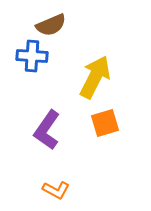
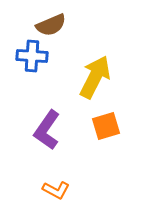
orange square: moved 1 px right, 3 px down
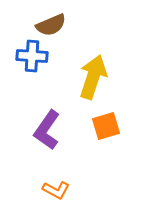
yellow arrow: moved 2 px left; rotated 9 degrees counterclockwise
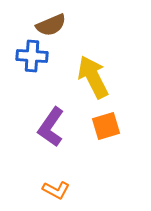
yellow arrow: rotated 45 degrees counterclockwise
purple L-shape: moved 4 px right, 3 px up
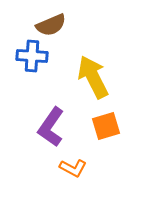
orange L-shape: moved 17 px right, 22 px up
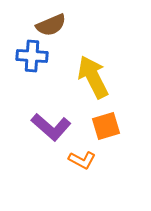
purple L-shape: rotated 84 degrees counterclockwise
orange L-shape: moved 9 px right, 8 px up
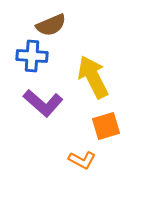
purple L-shape: moved 8 px left, 24 px up
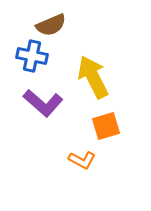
blue cross: rotated 8 degrees clockwise
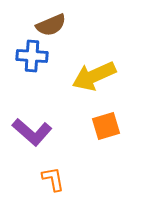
blue cross: rotated 8 degrees counterclockwise
yellow arrow: moved 1 px right, 1 px up; rotated 87 degrees counterclockwise
purple L-shape: moved 11 px left, 29 px down
orange L-shape: moved 29 px left, 19 px down; rotated 128 degrees counterclockwise
